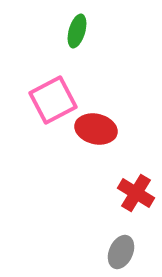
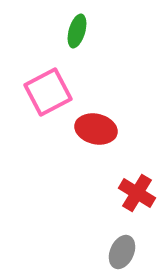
pink square: moved 5 px left, 8 px up
red cross: moved 1 px right
gray ellipse: moved 1 px right
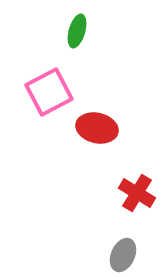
pink square: moved 1 px right
red ellipse: moved 1 px right, 1 px up
gray ellipse: moved 1 px right, 3 px down
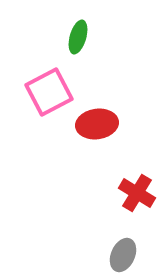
green ellipse: moved 1 px right, 6 px down
red ellipse: moved 4 px up; rotated 21 degrees counterclockwise
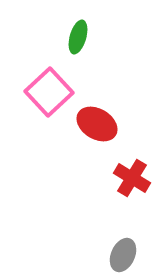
pink square: rotated 15 degrees counterclockwise
red ellipse: rotated 39 degrees clockwise
red cross: moved 5 px left, 15 px up
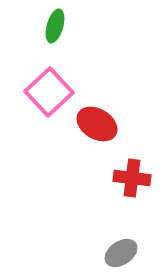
green ellipse: moved 23 px left, 11 px up
red cross: rotated 24 degrees counterclockwise
gray ellipse: moved 2 px left, 2 px up; rotated 32 degrees clockwise
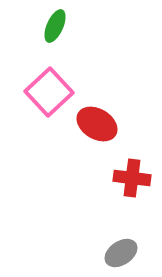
green ellipse: rotated 8 degrees clockwise
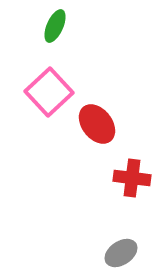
red ellipse: rotated 21 degrees clockwise
